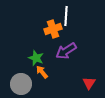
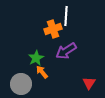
green star: rotated 21 degrees clockwise
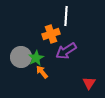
orange cross: moved 2 px left, 5 px down
gray circle: moved 27 px up
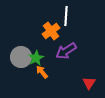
orange cross: moved 3 px up; rotated 18 degrees counterclockwise
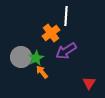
orange cross: moved 2 px down
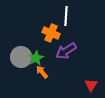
orange cross: rotated 30 degrees counterclockwise
red triangle: moved 2 px right, 2 px down
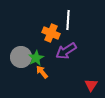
white line: moved 2 px right, 4 px down
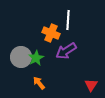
orange arrow: moved 3 px left, 11 px down
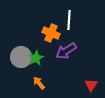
white line: moved 1 px right
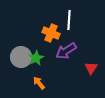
red triangle: moved 17 px up
